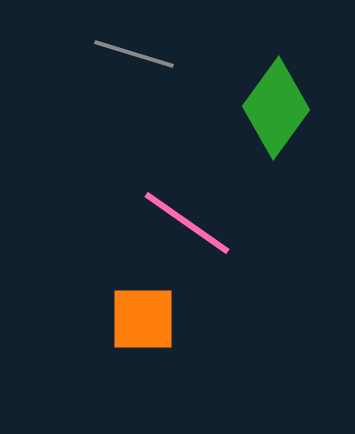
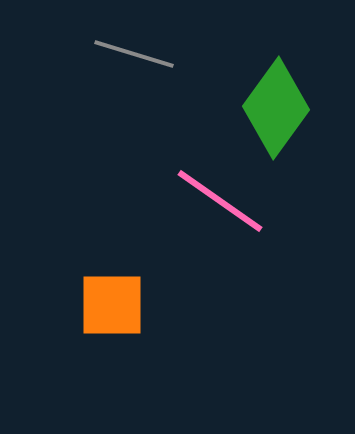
pink line: moved 33 px right, 22 px up
orange square: moved 31 px left, 14 px up
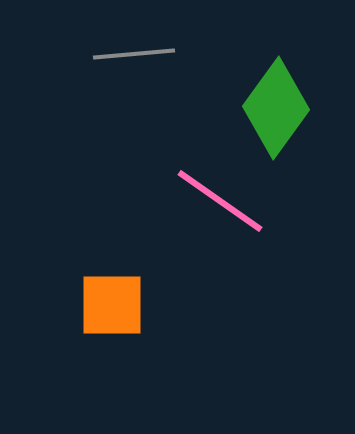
gray line: rotated 22 degrees counterclockwise
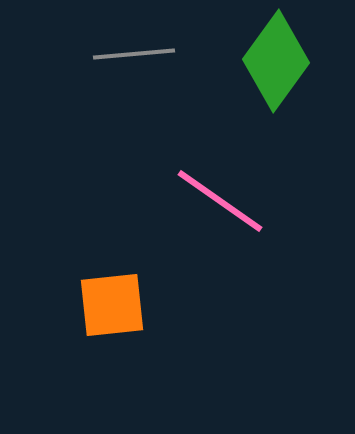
green diamond: moved 47 px up
orange square: rotated 6 degrees counterclockwise
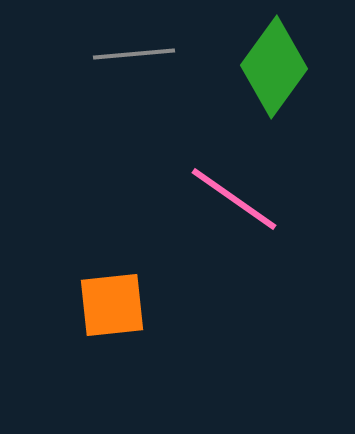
green diamond: moved 2 px left, 6 px down
pink line: moved 14 px right, 2 px up
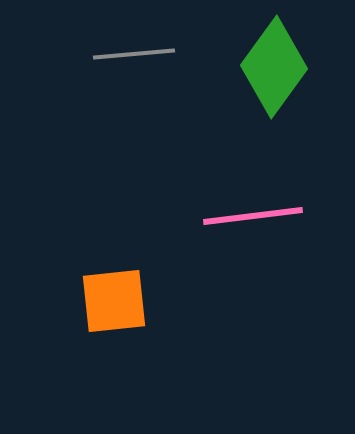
pink line: moved 19 px right, 17 px down; rotated 42 degrees counterclockwise
orange square: moved 2 px right, 4 px up
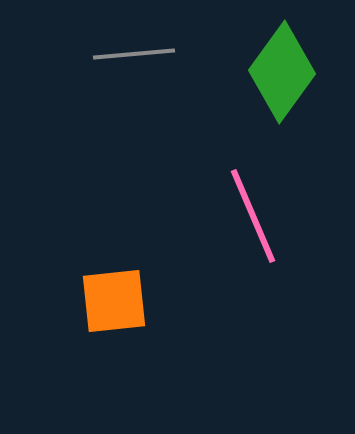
green diamond: moved 8 px right, 5 px down
pink line: rotated 74 degrees clockwise
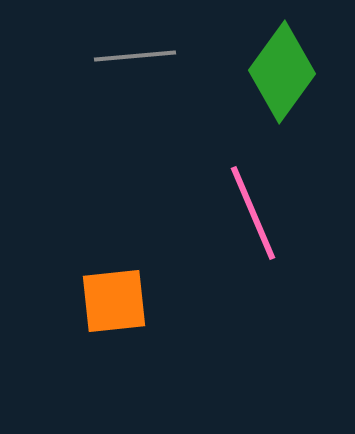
gray line: moved 1 px right, 2 px down
pink line: moved 3 px up
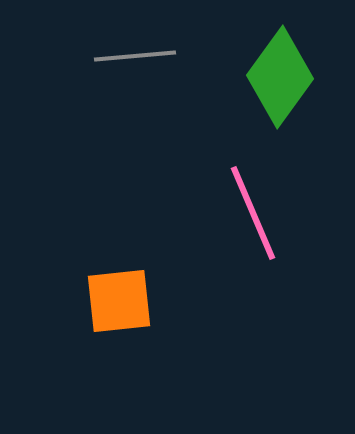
green diamond: moved 2 px left, 5 px down
orange square: moved 5 px right
